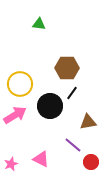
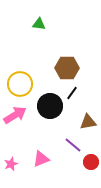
pink triangle: rotated 48 degrees counterclockwise
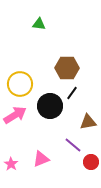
pink star: rotated 16 degrees counterclockwise
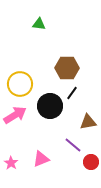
pink star: moved 1 px up
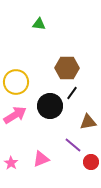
yellow circle: moved 4 px left, 2 px up
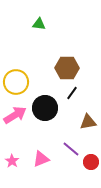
black circle: moved 5 px left, 2 px down
purple line: moved 2 px left, 4 px down
pink star: moved 1 px right, 2 px up
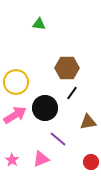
purple line: moved 13 px left, 10 px up
pink star: moved 1 px up
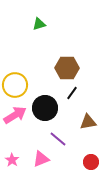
green triangle: rotated 24 degrees counterclockwise
yellow circle: moved 1 px left, 3 px down
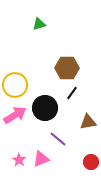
pink star: moved 7 px right
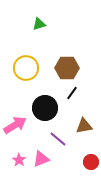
yellow circle: moved 11 px right, 17 px up
pink arrow: moved 10 px down
brown triangle: moved 4 px left, 4 px down
